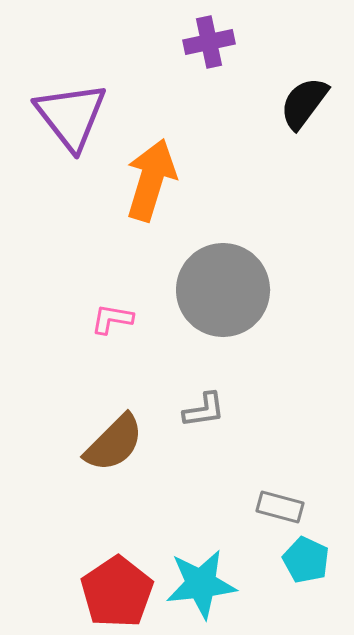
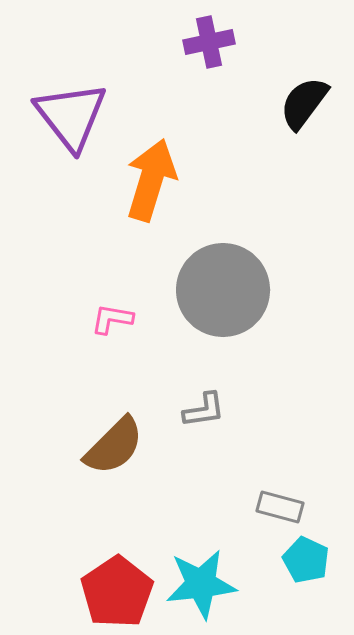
brown semicircle: moved 3 px down
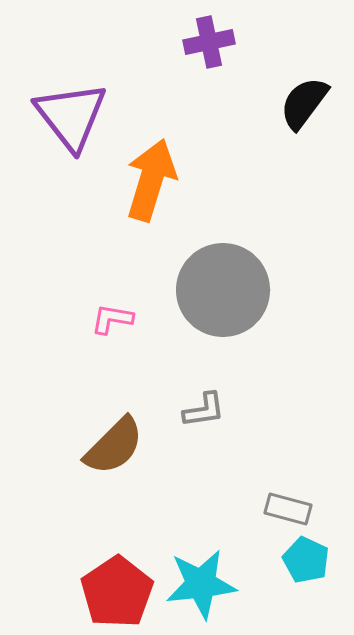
gray rectangle: moved 8 px right, 2 px down
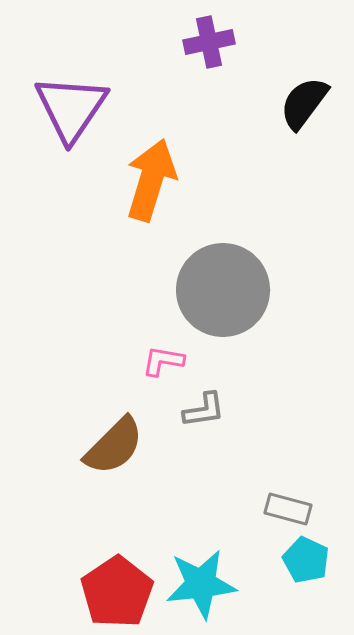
purple triangle: moved 8 px up; rotated 12 degrees clockwise
pink L-shape: moved 51 px right, 42 px down
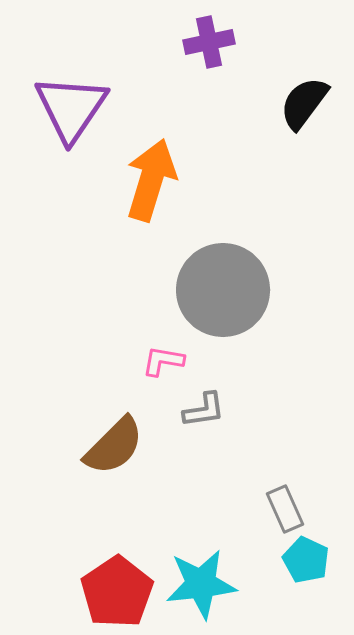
gray rectangle: moved 3 px left; rotated 51 degrees clockwise
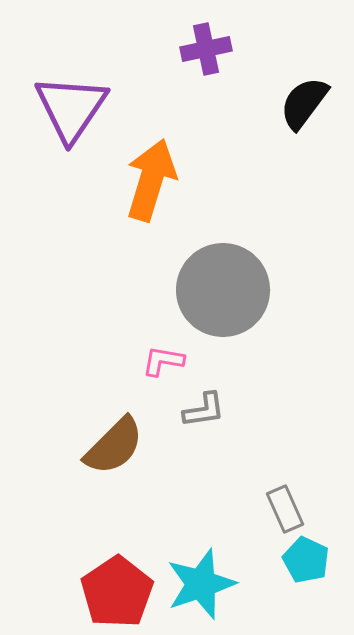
purple cross: moved 3 px left, 7 px down
cyan star: rotated 12 degrees counterclockwise
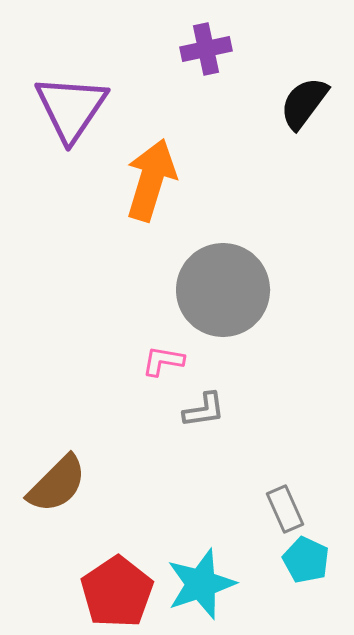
brown semicircle: moved 57 px left, 38 px down
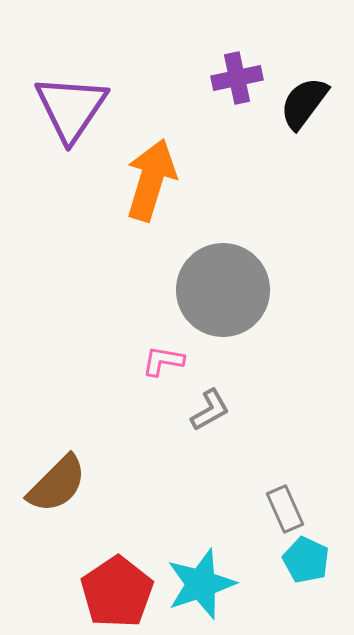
purple cross: moved 31 px right, 29 px down
gray L-shape: moved 6 px right; rotated 21 degrees counterclockwise
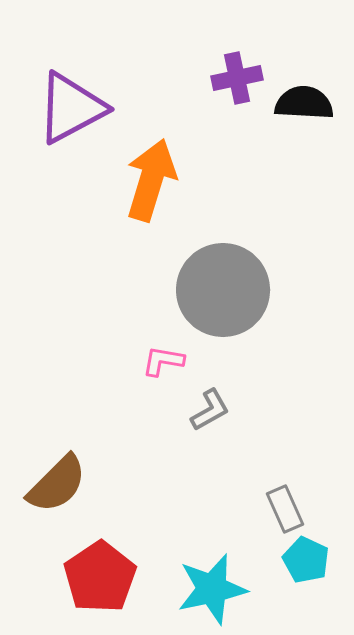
black semicircle: rotated 56 degrees clockwise
purple triangle: rotated 28 degrees clockwise
cyan star: moved 11 px right, 5 px down; rotated 6 degrees clockwise
red pentagon: moved 17 px left, 15 px up
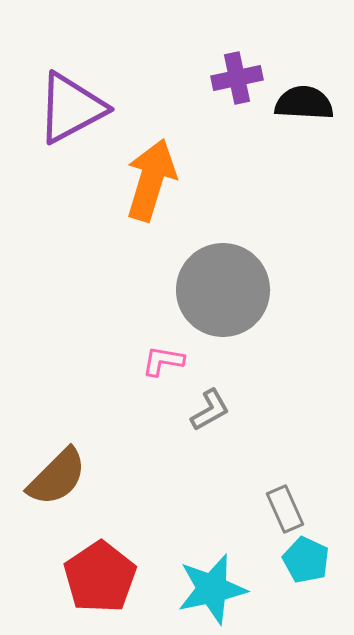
brown semicircle: moved 7 px up
